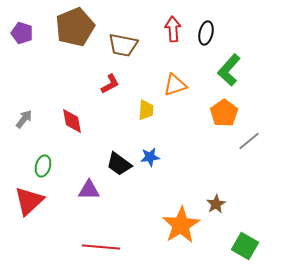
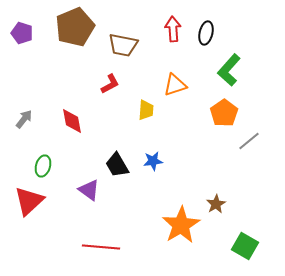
blue star: moved 3 px right, 4 px down
black trapezoid: moved 2 px left, 1 px down; rotated 24 degrees clockwise
purple triangle: rotated 35 degrees clockwise
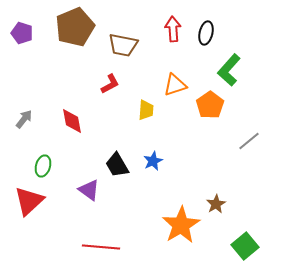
orange pentagon: moved 14 px left, 8 px up
blue star: rotated 18 degrees counterclockwise
green square: rotated 20 degrees clockwise
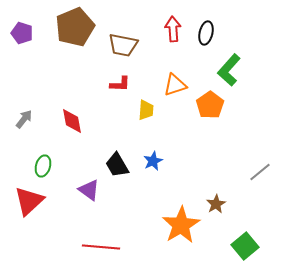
red L-shape: moved 10 px right; rotated 30 degrees clockwise
gray line: moved 11 px right, 31 px down
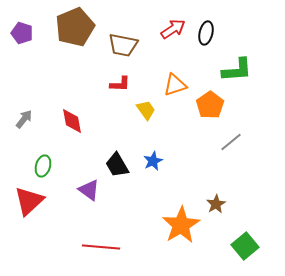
red arrow: rotated 60 degrees clockwise
green L-shape: moved 8 px right; rotated 136 degrees counterclockwise
yellow trapezoid: rotated 40 degrees counterclockwise
gray line: moved 29 px left, 30 px up
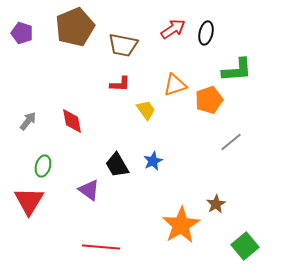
orange pentagon: moved 1 px left, 5 px up; rotated 16 degrees clockwise
gray arrow: moved 4 px right, 2 px down
red triangle: rotated 16 degrees counterclockwise
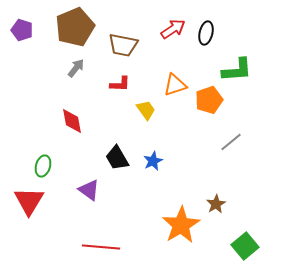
purple pentagon: moved 3 px up
gray arrow: moved 48 px right, 53 px up
black trapezoid: moved 7 px up
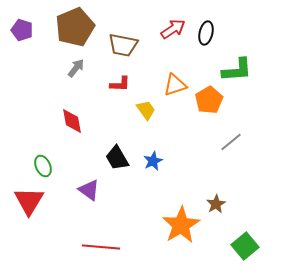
orange pentagon: rotated 12 degrees counterclockwise
green ellipse: rotated 40 degrees counterclockwise
